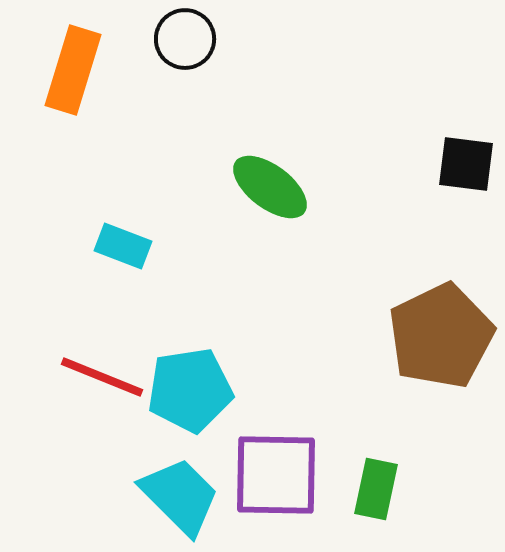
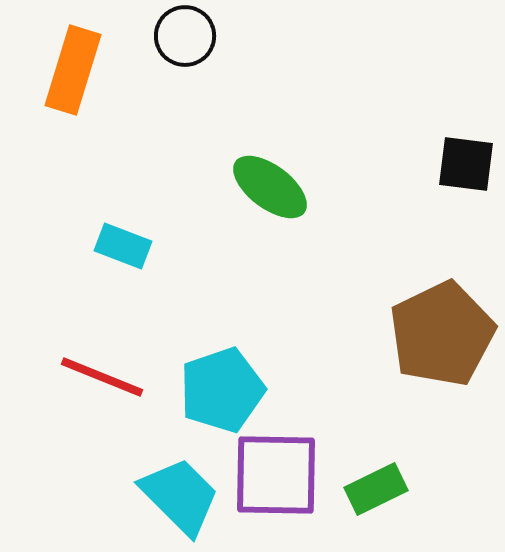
black circle: moved 3 px up
brown pentagon: moved 1 px right, 2 px up
cyan pentagon: moved 32 px right; rotated 10 degrees counterclockwise
green rectangle: rotated 52 degrees clockwise
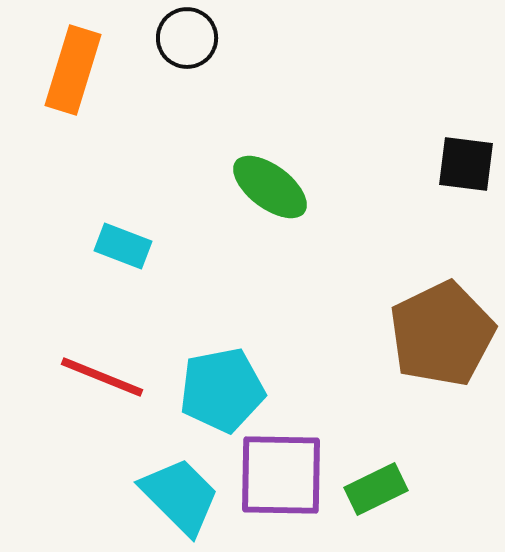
black circle: moved 2 px right, 2 px down
cyan pentagon: rotated 8 degrees clockwise
purple square: moved 5 px right
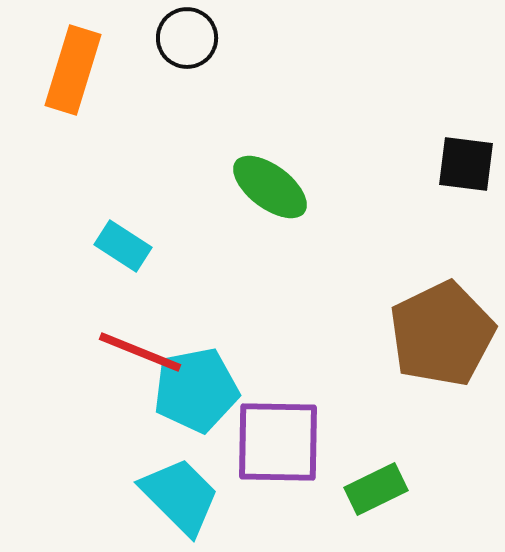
cyan rectangle: rotated 12 degrees clockwise
red line: moved 38 px right, 25 px up
cyan pentagon: moved 26 px left
purple square: moved 3 px left, 33 px up
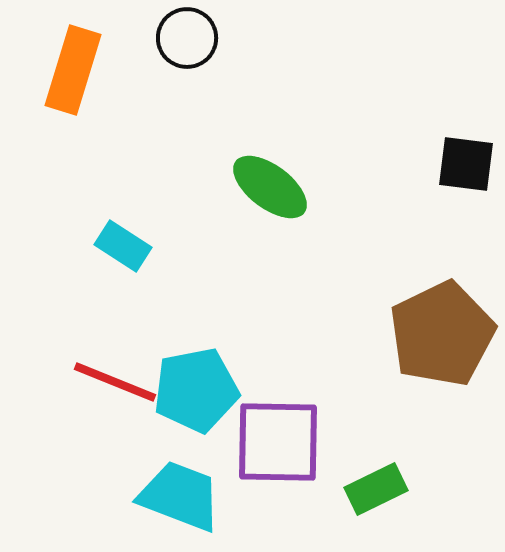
red line: moved 25 px left, 30 px down
cyan trapezoid: rotated 24 degrees counterclockwise
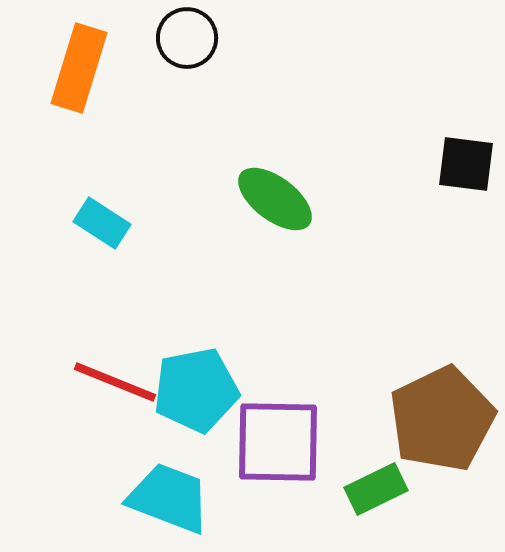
orange rectangle: moved 6 px right, 2 px up
green ellipse: moved 5 px right, 12 px down
cyan rectangle: moved 21 px left, 23 px up
brown pentagon: moved 85 px down
cyan trapezoid: moved 11 px left, 2 px down
